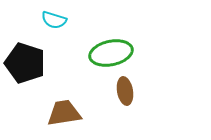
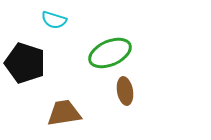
green ellipse: moved 1 px left; rotated 12 degrees counterclockwise
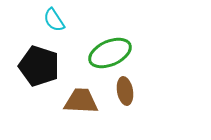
cyan semicircle: rotated 40 degrees clockwise
black pentagon: moved 14 px right, 3 px down
brown trapezoid: moved 17 px right, 12 px up; rotated 12 degrees clockwise
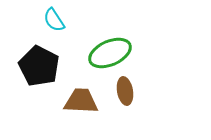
black pentagon: rotated 9 degrees clockwise
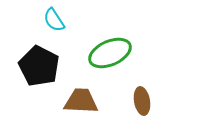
brown ellipse: moved 17 px right, 10 px down
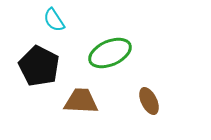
brown ellipse: moved 7 px right; rotated 16 degrees counterclockwise
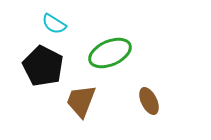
cyan semicircle: moved 4 px down; rotated 25 degrees counterclockwise
black pentagon: moved 4 px right
brown trapezoid: rotated 72 degrees counterclockwise
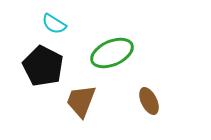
green ellipse: moved 2 px right
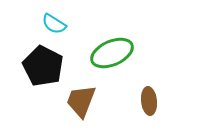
brown ellipse: rotated 20 degrees clockwise
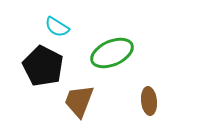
cyan semicircle: moved 3 px right, 3 px down
brown trapezoid: moved 2 px left
